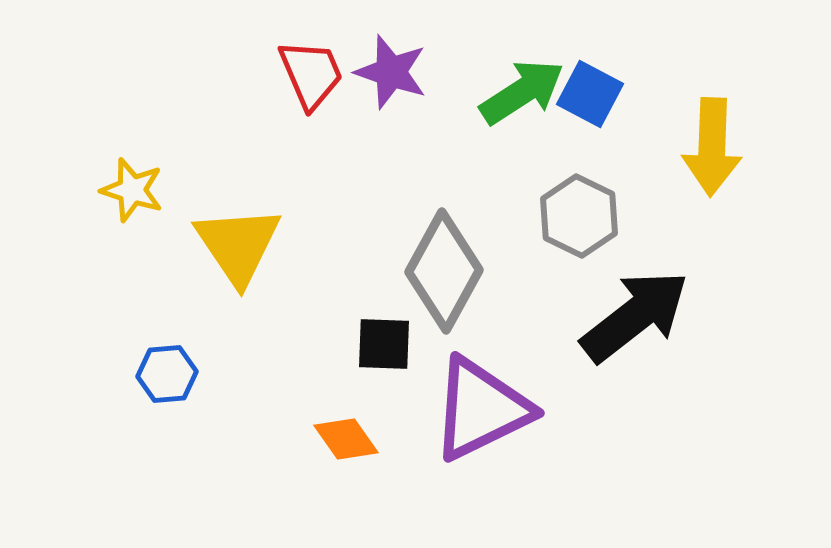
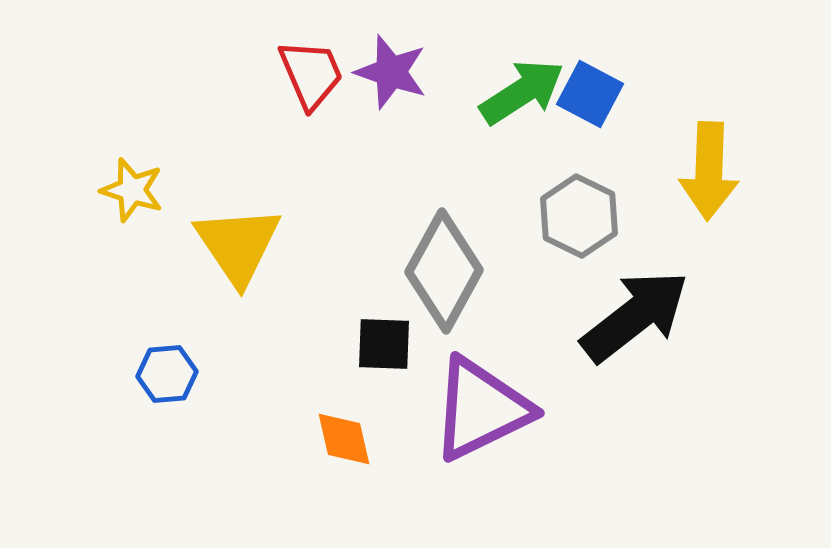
yellow arrow: moved 3 px left, 24 px down
orange diamond: moved 2 px left; rotated 22 degrees clockwise
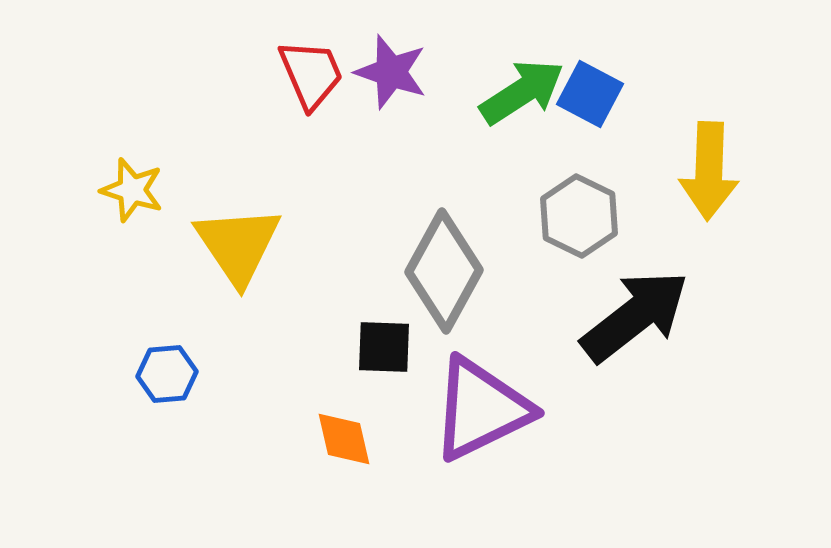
black square: moved 3 px down
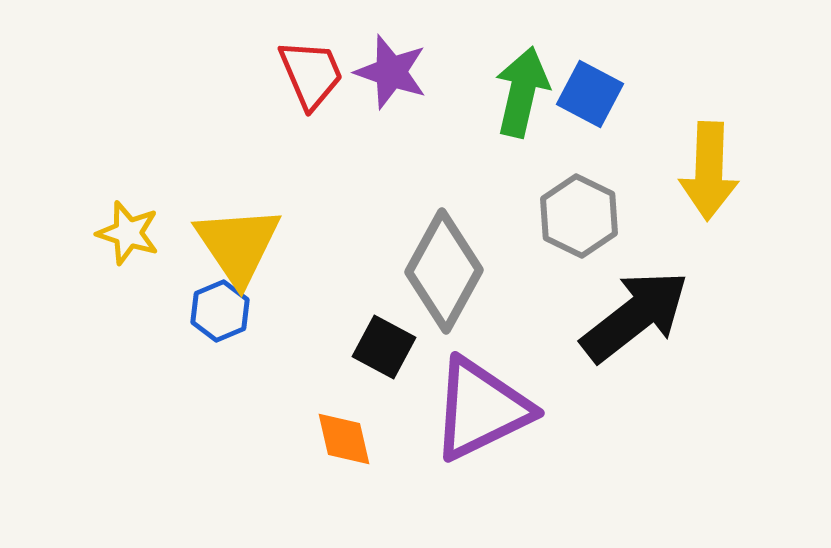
green arrow: rotated 44 degrees counterclockwise
yellow star: moved 4 px left, 43 px down
black square: rotated 26 degrees clockwise
blue hexagon: moved 53 px right, 63 px up; rotated 18 degrees counterclockwise
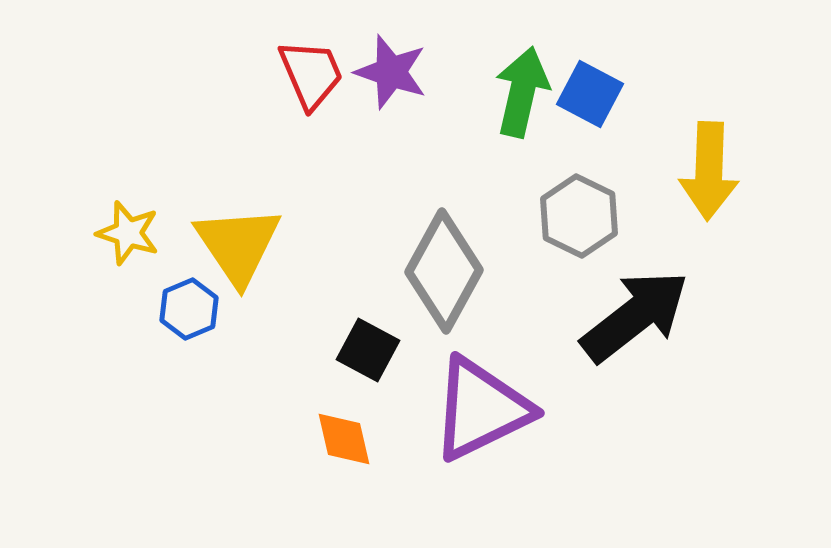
blue hexagon: moved 31 px left, 2 px up
black square: moved 16 px left, 3 px down
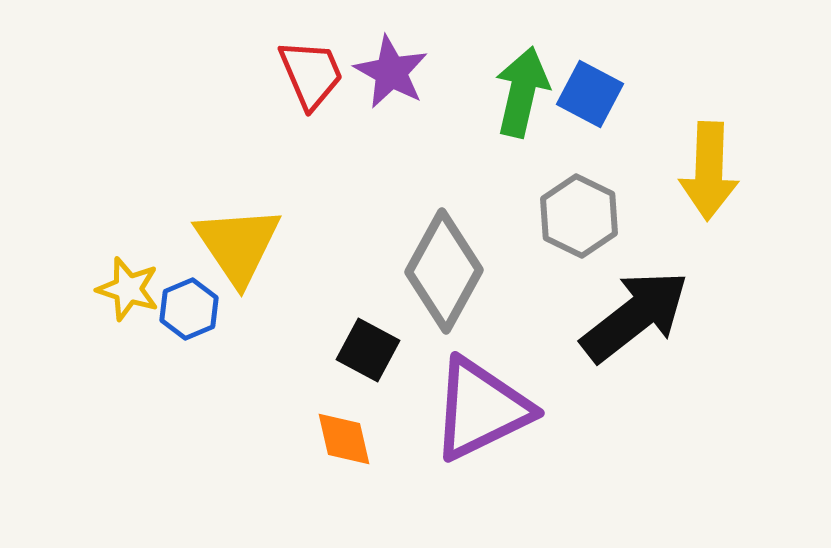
purple star: rotated 10 degrees clockwise
yellow star: moved 56 px down
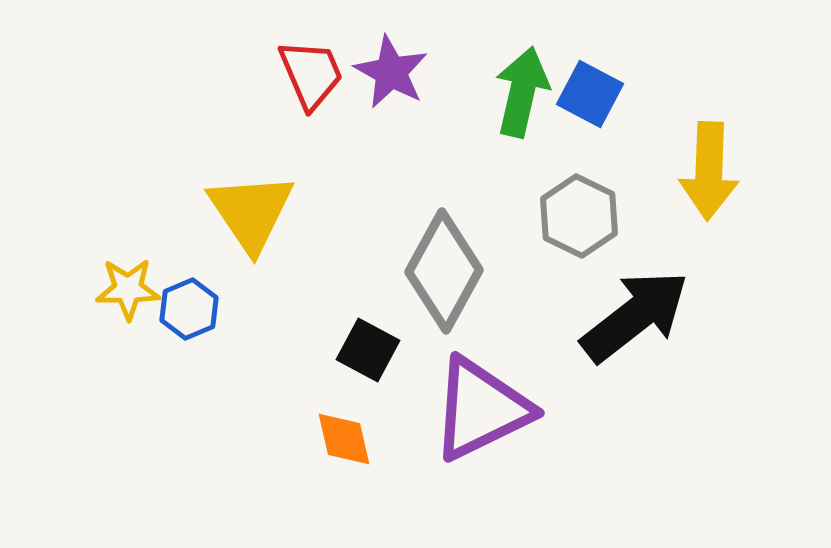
yellow triangle: moved 13 px right, 33 px up
yellow star: rotated 18 degrees counterclockwise
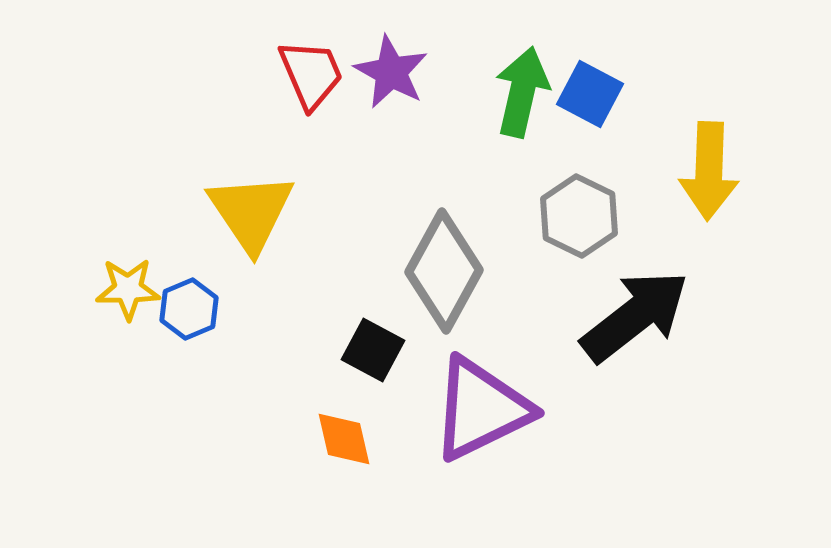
black square: moved 5 px right
